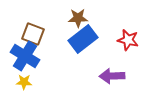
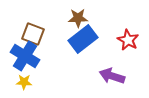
red star: rotated 15 degrees clockwise
purple arrow: rotated 20 degrees clockwise
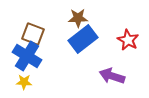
blue cross: moved 2 px right
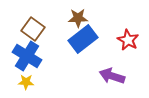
brown square: moved 5 px up; rotated 15 degrees clockwise
yellow star: moved 2 px right
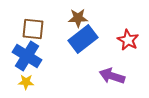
brown square: rotated 30 degrees counterclockwise
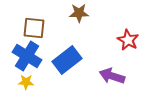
brown star: moved 1 px right, 5 px up
brown square: moved 1 px right, 1 px up
blue rectangle: moved 16 px left, 21 px down
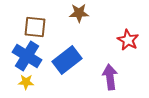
brown square: moved 1 px right, 1 px up
purple arrow: moved 2 px left, 1 px down; rotated 65 degrees clockwise
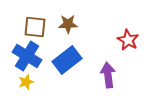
brown star: moved 11 px left, 11 px down
purple arrow: moved 2 px left, 2 px up
yellow star: rotated 21 degrees counterclockwise
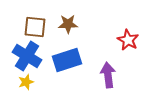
blue rectangle: rotated 20 degrees clockwise
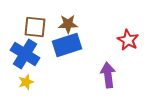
blue cross: moved 2 px left, 2 px up
blue rectangle: moved 15 px up
